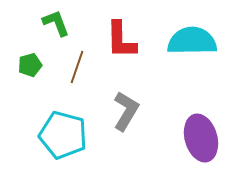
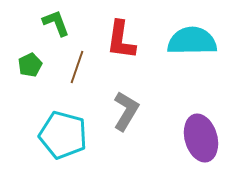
red L-shape: rotated 9 degrees clockwise
green pentagon: rotated 10 degrees counterclockwise
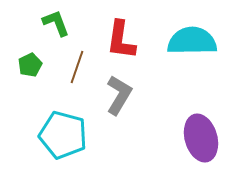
gray L-shape: moved 7 px left, 16 px up
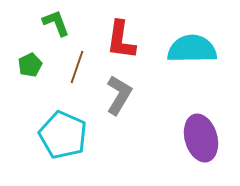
cyan semicircle: moved 8 px down
cyan pentagon: rotated 9 degrees clockwise
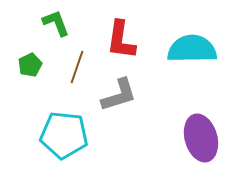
gray L-shape: rotated 42 degrees clockwise
cyan pentagon: moved 1 px right; rotated 18 degrees counterclockwise
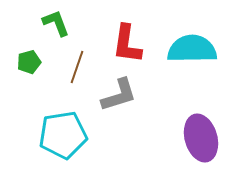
red L-shape: moved 6 px right, 4 px down
green pentagon: moved 1 px left, 3 px up; rotated 10 degrees clockwise
cyan pentagon: moved 1 px left; rotated 15 degrees counterclockwise
